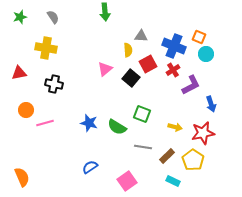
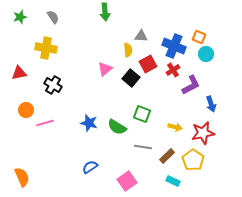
black cross: moved 1 px left, 1 px down; rotated 18 degrees clockwise
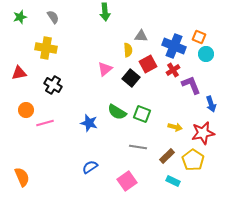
purple L-shape: rotated 85 degrees counterclockwise
green semicircle: moved 15 px up
gray line: moved 5 px left
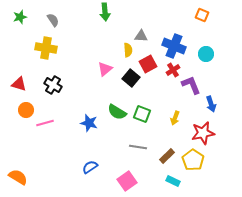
gray semicircle: moved 3 px down
orange square: moved 3 px right, 22 px up
red triangle: moved 11 px down; rotated 28 degrees clockwise
yellow arrow: moved 9 px up; rotated 96 degrees clockwise
orange semicircle: moved 4 px left; rotated 36 degrees counterclockwise
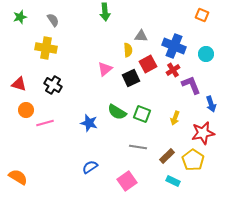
black square: rotated 24 degrees clockwise
